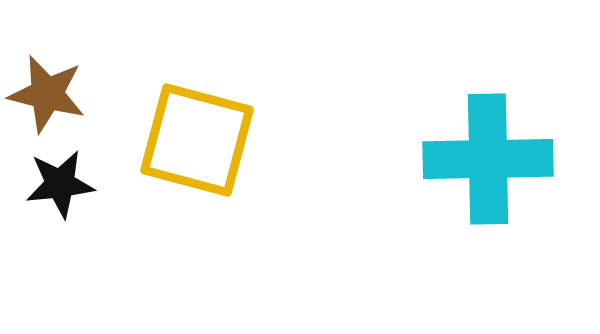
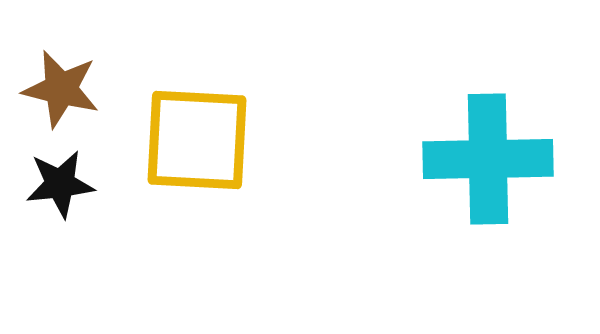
brown star: moved 14 px right, 5 px up
yellow square: rotated 12 degrees counterclockwise
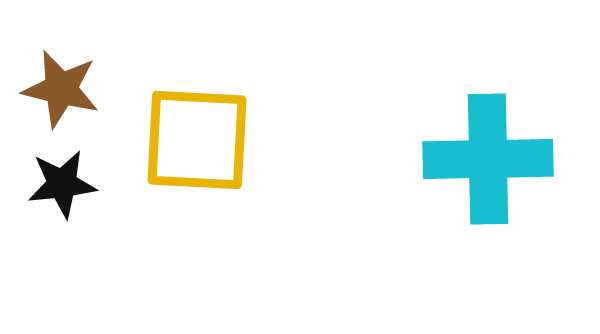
black star: moved 2 px right
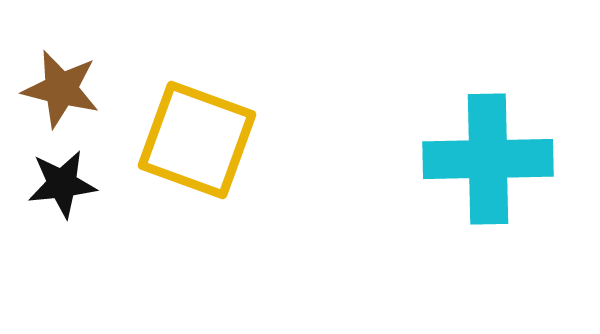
yellow square: rotated 17 degrees clockwise
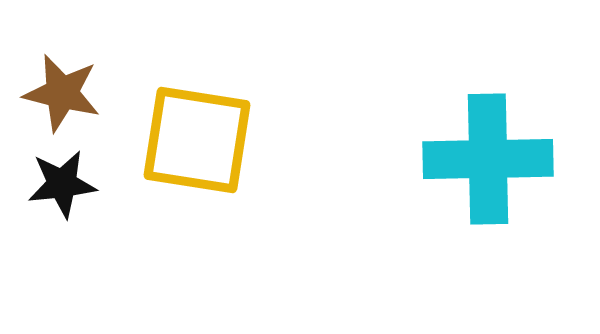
brown star: moved 1 px right, 4 px down
yellow square: rotated 11 degrees counterclockwise
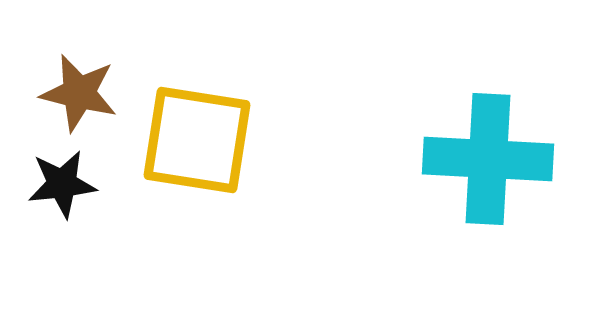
brown star: moved 17 px right
cyan cross: rotated 4 degrees clockwise
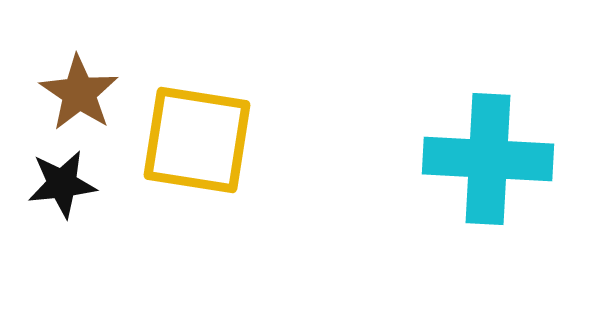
brown star: rotated 20 degrees clockwise
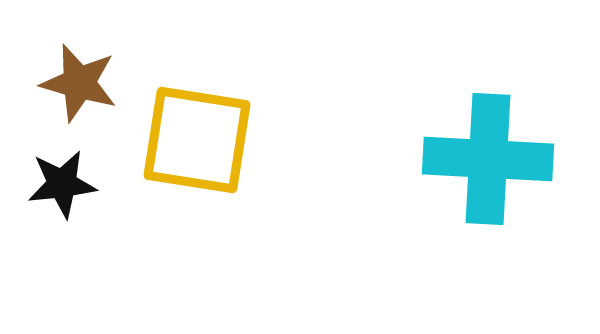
brown star: moved 10 px up; rotated 18 degrees counterclockwise
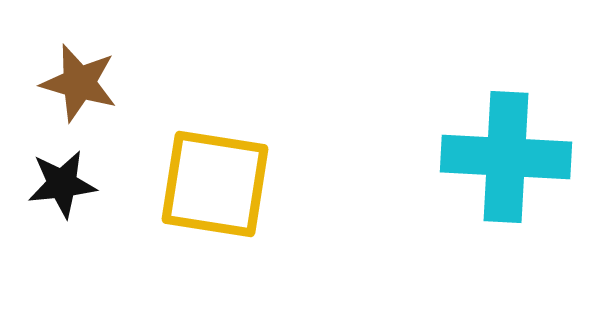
yellow square: moved 18 px right, 44 px down
cyan cross: moved 18 px right, 2 px up
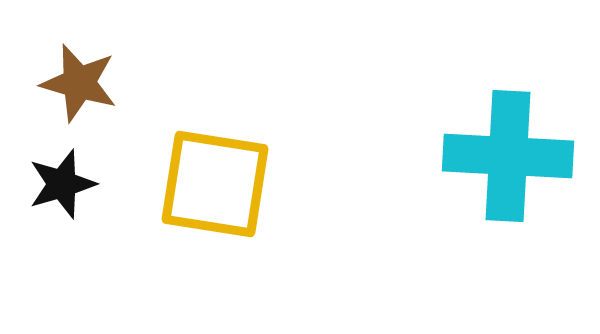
cyan cross: moved 2 px right, 1 px up
black star: rotated 10 degrees counterclockwise
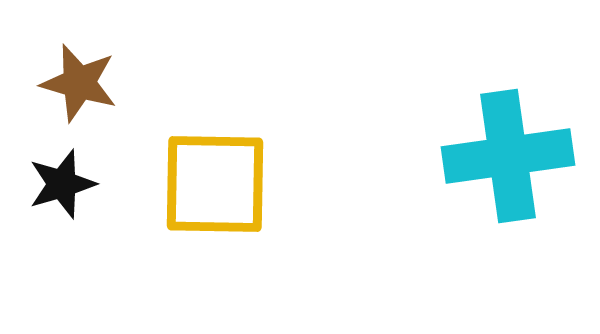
cyan cross: rotated 11 degrees counterclockwise
yellow square: rotated 8 degrees counterclockwise
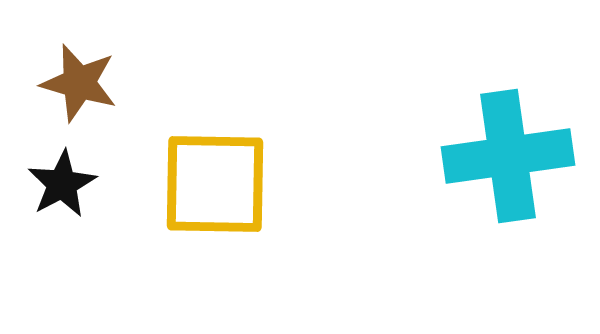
black star: rotated 12 degrees counterclockwise
